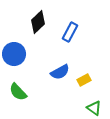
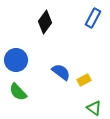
black diamond: moved 7 px right; rotated 10 degrees counterclockwise
blue rectangle: moved 23 px right, 14 px up
blue circle: moved 2 px right, 6 px down
blue semicircle: moved 1 px right; rotated 114 degrees counterclockwise
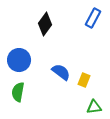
black diamond: moved 2 px down
blue circle: moved 3 px right
yellow rectangle: rotated 40 degrees counterclockwise
green semicircle: rotated 54 degrees clockwise
green triangle: moved 1 px up; rotated 42 degrees counterclockwise
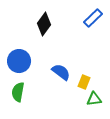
blue rectangle: rotated 18 degrees clockwise
black diamond: moved 1 px left
blue circle: moved 1 px down
yellow rectangle: moved 2 px down
green triangle: moved 8 px up
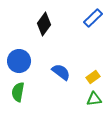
yellow rectangle: moved 9 px right, 5 px up; rotated 32 degrees clockwise
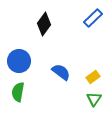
green triangle: rotated 49 degrees counterclockwise
